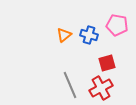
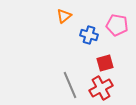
orange triangle: moved 19 px up
red square: moved 2 px left
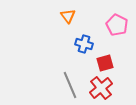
orange triangle: moved 4 px right; rotated 28 degrees counterclockwise
pink pentagon: rotated 15 degrees clockwise
blue cross: moved 5 px left, 9 px down
red cross: rotated 10 degrees counterclockwise
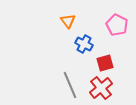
orange triangle: moved 5 px down
blue cross: rotated 12 degrees clockwise
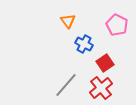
red square: rotated 18 degrees counterclockwise
gray line: moved 4 px left; rotated 64 degrees clockwise
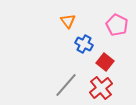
red square: moved 1 px up; rotated 18 degrees counterclockwise
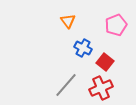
pink pentagon: moved 1 px left; rotated 25 degrees clockwise
blue cross: moved 1 px left, 4 px down
red cross: rotated 15 degrees clockwise
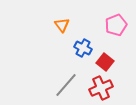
orange triangle: moved 6 px left, 4 px down
